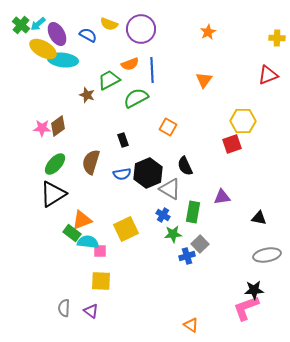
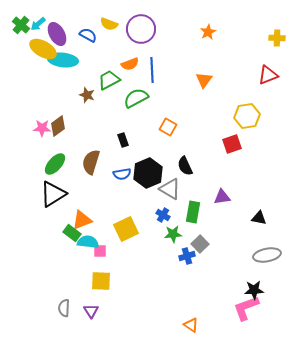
yellow hexagon at (243, 121): moved 4 px right, 5 px up; rotated 10 degrees counterclockwise
purple triangle at (91, 311): rotated 21 degrees clockwise
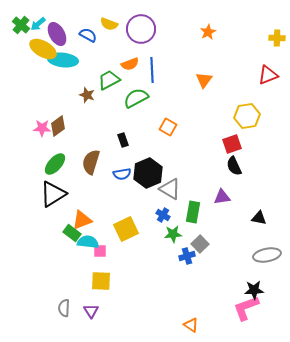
black semicircle at (185, 166): moved 49 px right
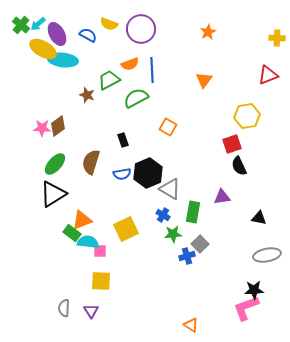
black semicircle at (234, 166): moved 5 px right
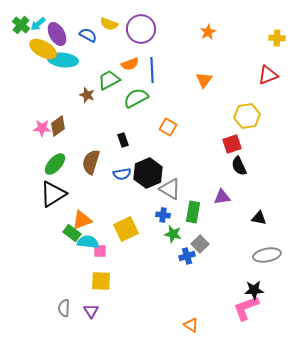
blue cross at (163, 215): rotated 24 degrees counterclockwise
green star at (173, 234): rotated 18 degrees clockwise
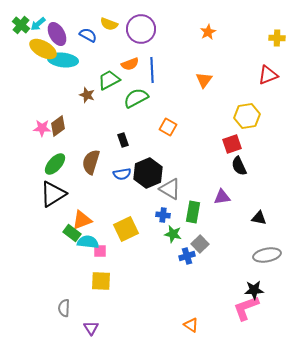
purple triangle at (91, 311): moved 17 px down
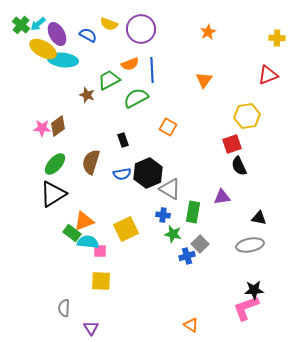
orange triangle at (82, 220): moved 2 px right, 1 px down
gray ellipse at (267, 255): moved 17 px left, 10 px up
